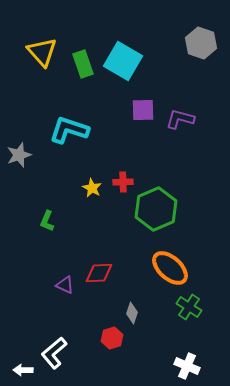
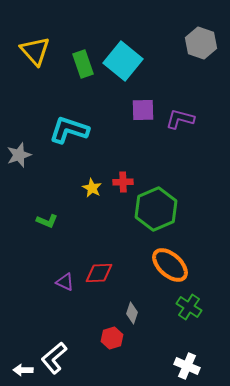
yellow triangle: moved 7 px left, 1 px up
cyan square: rotated 9 degrees clockwise
green L-shape: rotated 90 degrees counterclockwise
orange ellipse: moved 3 px up
purple triangle: moved 3 px up
white L-shape: moved 5 px down
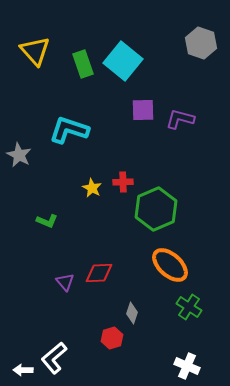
gray star: rotated 25 degrees counterclockwise
purple triangle: rotated 24 degrees clockwise
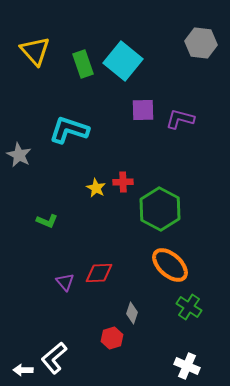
gray hexagon: rotated 12 degrees counterclockwise
yellow star: moved 4 px right
green hexagon: moved 4 px right; rotated 9 degrees counterclockwise
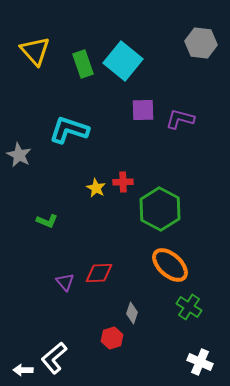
white cross: moved 13 px right, 4 px up
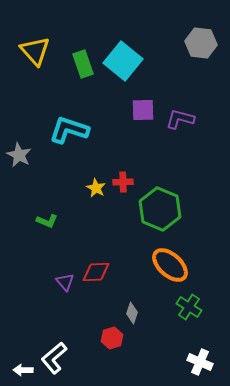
green hexagon: rotated 6 degrees counterclockwise
red diamond: moved 3 px left, 1 px up
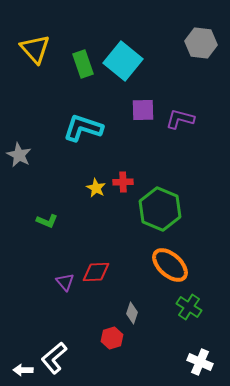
yellow triangle: moved 2 px up
cyan L-shape: moved 14 px right, 2 px up
